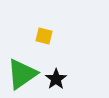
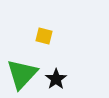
green triangle: rotated 12 degrees counterclockwise
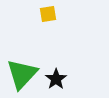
yellow square: moved 4 px right, 22 px up; rotated 24 degrees counterclockwise
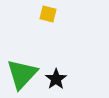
yellow square: rotated 24 degrees clockwise
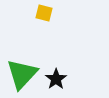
yellow square: moved 4 px left, 1 px up
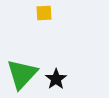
yellow square: rotated 18 degrees counterclockwise
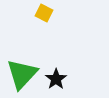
yellow square: rotated 30 degrees clockwise
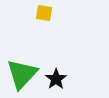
yellow square: rotated 18 degrees counterclockwise
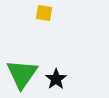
green triangle: rotated 8 degrees counterclockwise
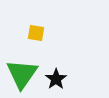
yellow square: moved 8 px left, 20 px down
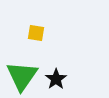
green triangle: moved 2 px down
